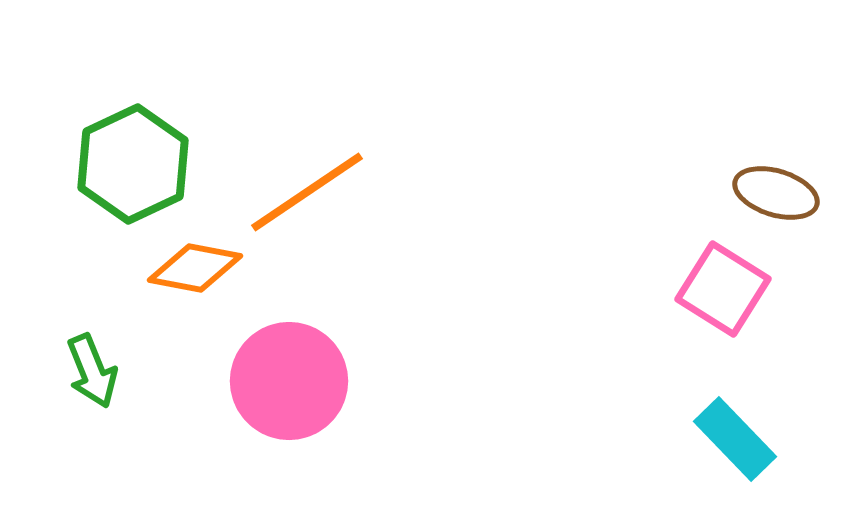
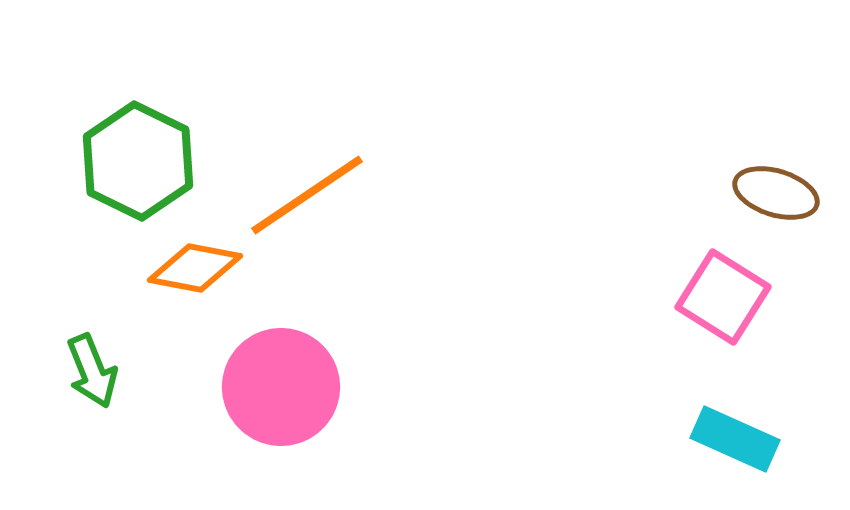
green hexagon: moved 5 px right, 3 px up; rotated 9 degrees counterclockwise
orange line: moved 3 px down
pink square: moved 8 px down
pink circle: moved 8 px left, 6 px down
cyan rectangle: rotated 22 degrees counterclockwise
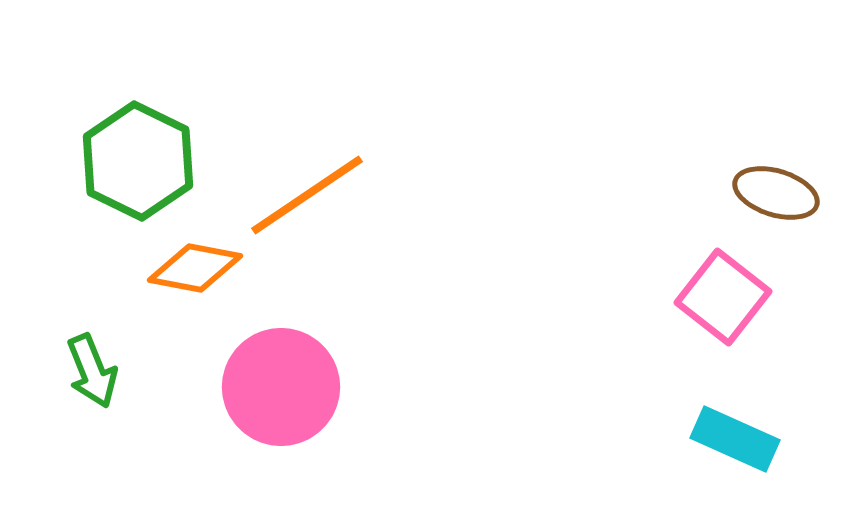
pink square: rotated 6 degrees clockwise
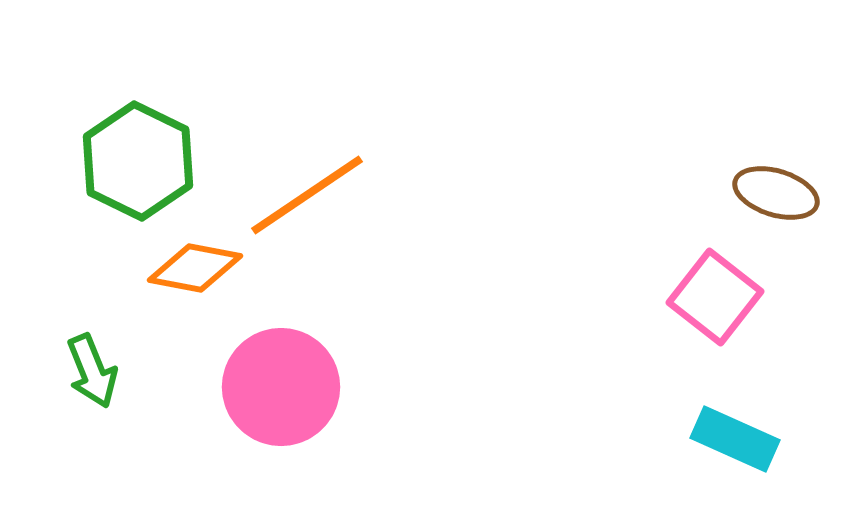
pink square: moved 8 px left
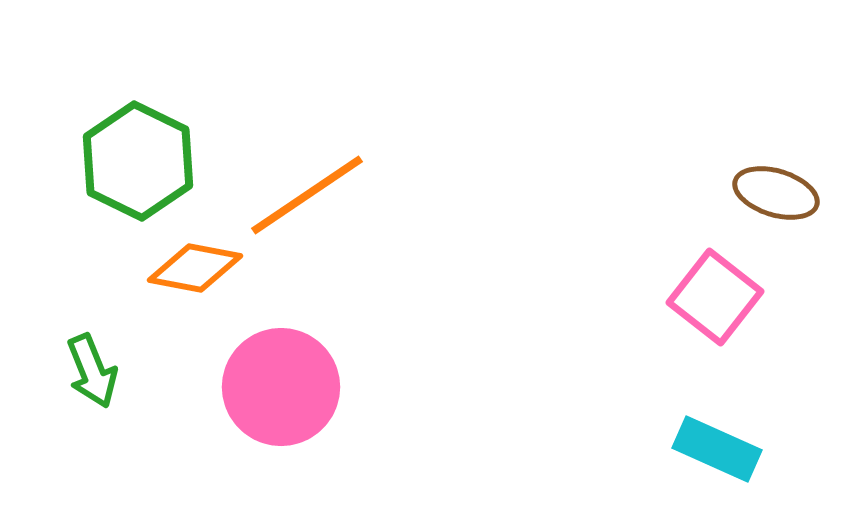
cyan rectangle: moved 18 px left, 10 px down
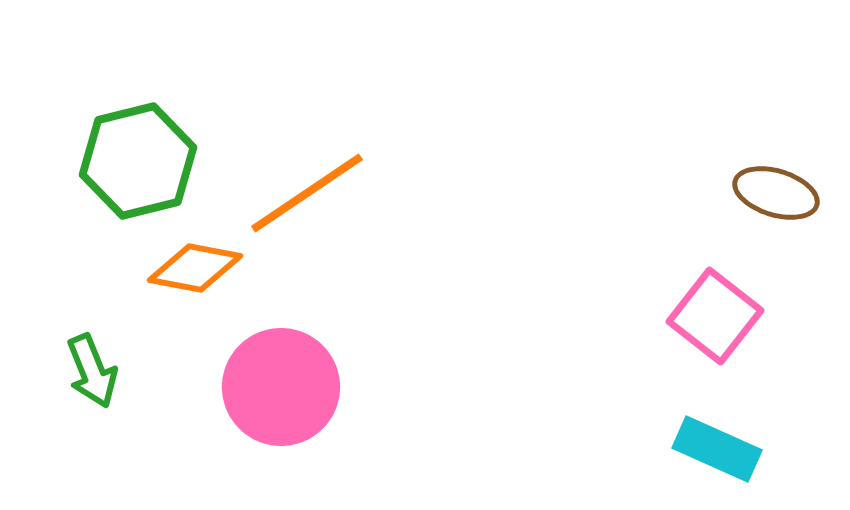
green hexagon: rotated 20 degrees clockwise
orange line: moved 2 px up
pink square: moved 19 px down
